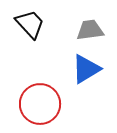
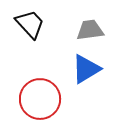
red circle: moved 5 px up
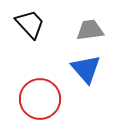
blue triangle: rotated 40 degrees counterclockwise
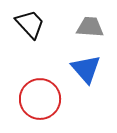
gray trapezoid: moved 3 px up; rotated 12 degrees clockwise
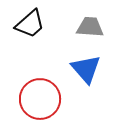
black trapezoid: rotated 92 degrees clockwise
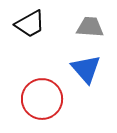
black trapezoid: rotated 12 degrees clockwise
red circle: moved 2 px right
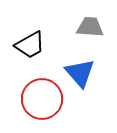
black trapezoid: moved 21 px down
blue triangle: moved 6 px left, 4 px down
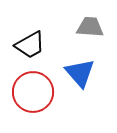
red circle: moved 9 px left, 7 px up
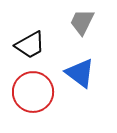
gray trapezoid: moved 8 px left, 5 px up; rotated 68 degrees counterclockwise
blue triangle: rotated 12 degrees counterclockwise
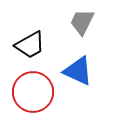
blue triangle: moved 2 px left, 2 px up; rotated 12 degrees counterclockwise
